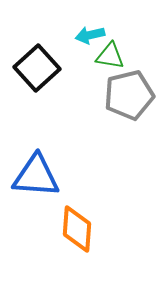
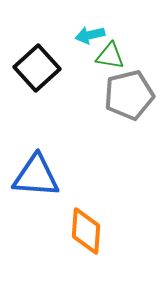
orange diamond: moved 9 px right, 2 px down
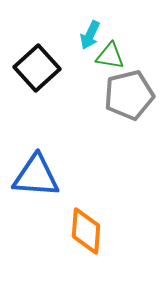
cyan arrow: rotated 52 degrees counterclockwise
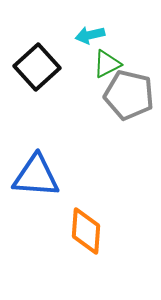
cyan arrow: rotated 52 degrees clockwise
green triangle: moved 3 px left, 8 px down; rotated 36 degrees counterclockwise
black square: moved 1 px up
gray pentagon: rotated 27 degrees clockwise
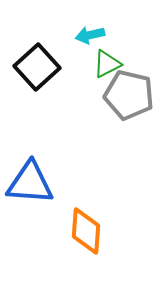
blue triangle: moved 6 px left, 7 px down
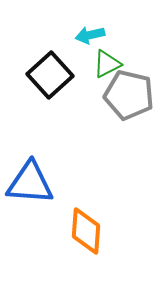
black square: moved 13 px right, 8 px down
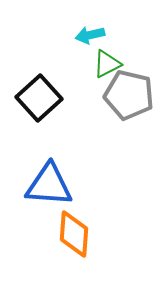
black square: moved 11 px left, 23 px down
blue triangle: moved 19 px right, 2 px down
orange diamond: moved 12 px left, 3 px down
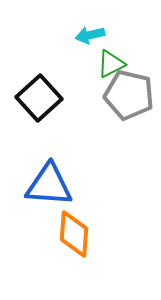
green triangle: moved 4 px right
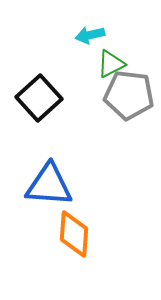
gray pentagon: rotated 6 degrees counterclockwise
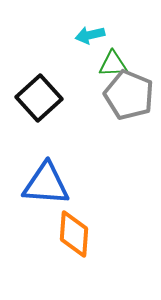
green triangle: moved 2 px right; rotated 24 degrees clockwise
gray pentagon: rotated 15 degrees clockwise
blue triangle: moved 3 px left, 1 px up
